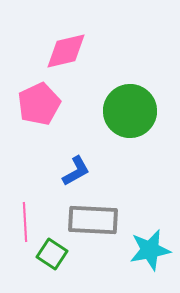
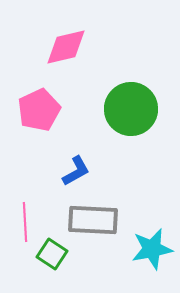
pink diamond: moved 4 px up
pink pentagon: moved 6 px down
green circle: moved 1 px right, 2 px up
cyan star: moved 2 px right, 1 px up
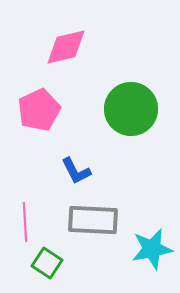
blue L-shape: rotated 92 degrees clockwise
green square: moved 5 px left, 9 px down
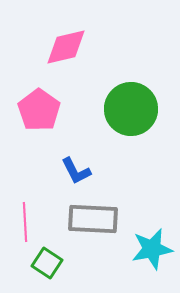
pink pentagon: rotated 12 degrees counterclockwise
gray rectangle: moved 1 px up
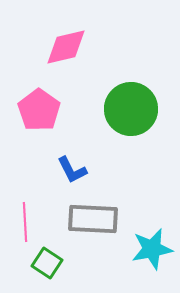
blue L-shape: moved 4 px left, 1 px up
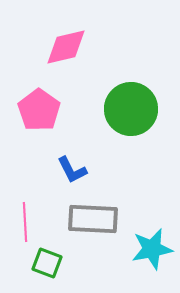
green square: rotated 12 degrees counterclockwise
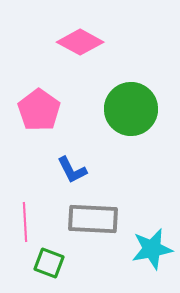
pink diamond: moved 14 px right, 5 px up; rotated 42 degrees clockwise
green square: moved 2 px right
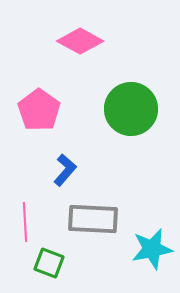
pink diamond: moved 1 px up
blue L-shape: moved 7 px left; rotated 112 degrees counterclockwise
